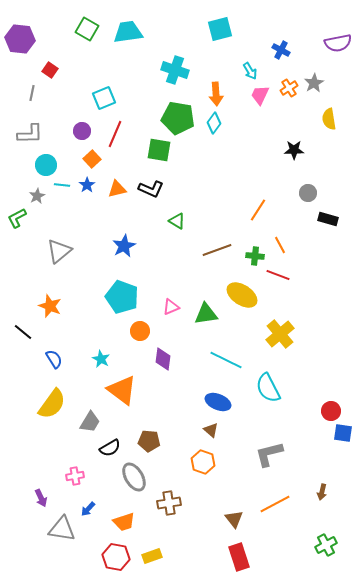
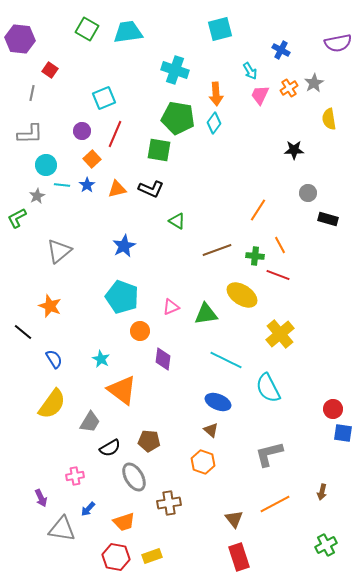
red circle at (331, 411): moved 2 px right, 2 px up
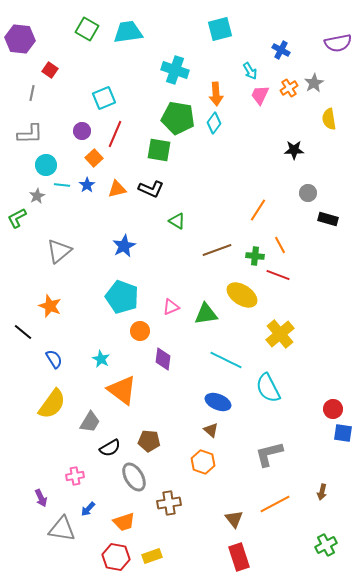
orange square at (92, 159): moved 2 px right, 1 px up
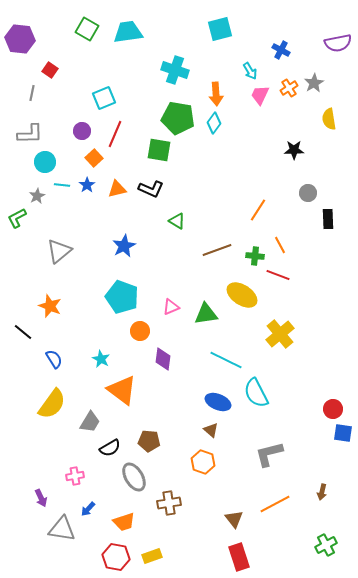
cyan circle at (46, 165): moved 1 px left, 3 px up
black rectangle at (328, 219): rotated 72 degrees clockwise
cyan semicircle at (268, 388): moved 12 px left, 5 px down
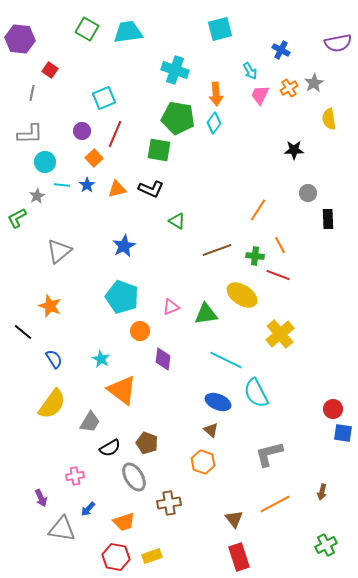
brown pentagon at (149, 441): moved 2 px left, 2 px down; rotated 15 degrees clockwise
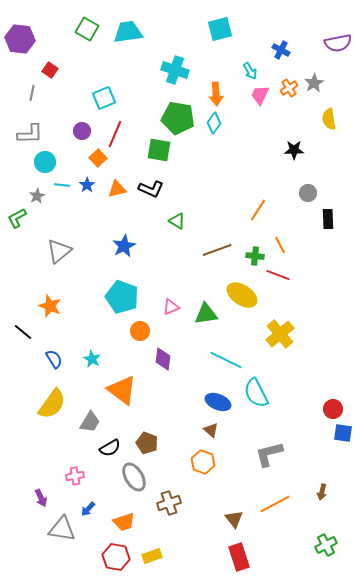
orange square at (94, 158): moved 4 px right
cyan star at (101, 359): moved 9 px left
brown cross at (169, 503): rotated 10 degrees counterclockwise
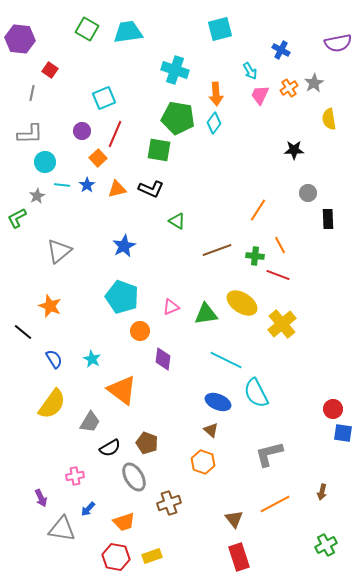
yellow ellipse at (242, 295): moved 8 px down
yellow cross at (280, 334): moved 2 px right, 10 px up
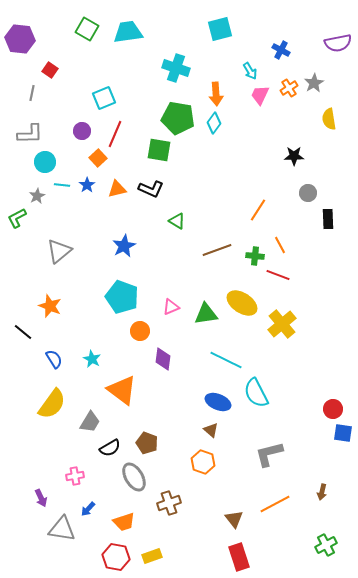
cyan cross at (175, 70): moved 1 px right, 2 px up
black star at (294, 150): moved 6 px down
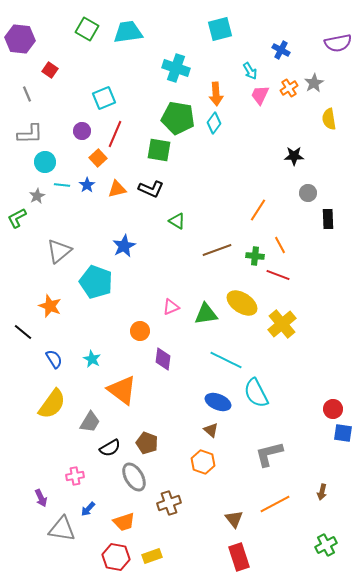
gray line at (32, 93): moved 5 px left, 1 px down; rotated 35 degrees counterclockwise
cyan pentagon at (122, 297): moved 26 px left, 15 px up
